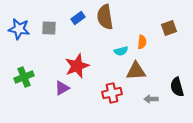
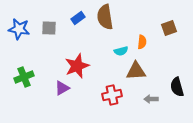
red cross: moved 2 px down
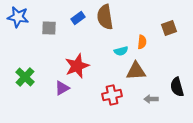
blue star: moved 1 px left, 12 px up
green cross: moved 1 px right; rotated 24 degrees counterclockwise
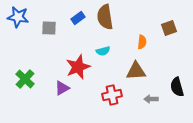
cyan semicircle: moved 18 px left
red star: moved 1 px right, 1 px down
green cross: moved 2 px down
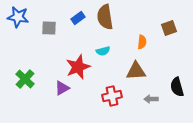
red cross: moved 1 px down
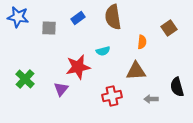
brown semicircle: moved 8 px right
brown square: rotated 14 degrees counterclockwise
red star: rotated 10 degrees clockwise
purple triangle: moved 1 px left, 1 px down; rotated 21 degrees counterclockwise
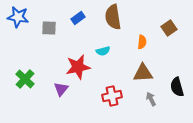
brown triangle: moved 7 px right, 2 px down
gray arrow: rotated 64 degrees clockwise
